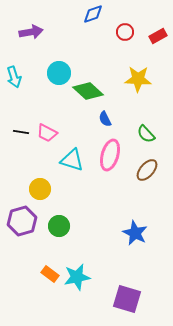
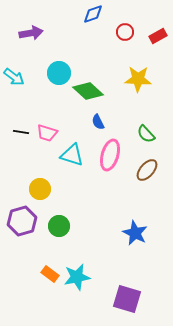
purple arrow: moved 1 px down
cyan arrow: rotated 35 degrees counterclockwise
blue semicircle: moved 7 px left, 3 px down
pink trapezoid: rotated 10 degrees counterclockwise
cyan triangle: moved 5 px up
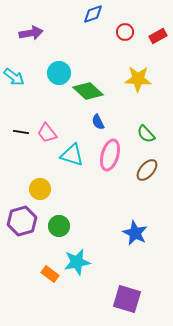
pink trapezoid: rotated 35 degrees clockwise
cyan star: moved 15 px up
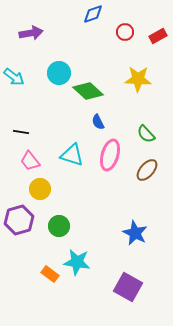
pink trapezoid: moved 17 px left, 28 px down
purple hexagon: moved 3 px left, 1 px up
cyan star: rotated 20 degrees clockwise
purple square: moved 1 px right, 12 px up; rotated 12 degrees clockwise
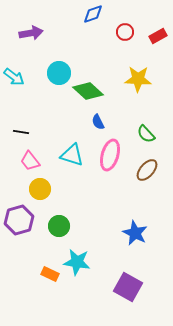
orange rectangle: rotated 12 degrees counterclockwise
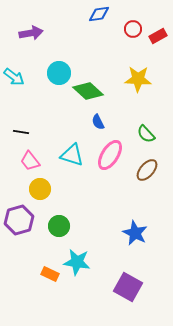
blue diamond: moved 6 px right; rotated 10 degrees clockwise
red circle: moved 8 px right, 3 px up
pink ellipse: rotated 16 degrees clockwise
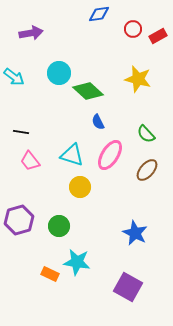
yellow star: rotated 12 degrees clockwise
yellow circle: moved 40 px right, 2 px up
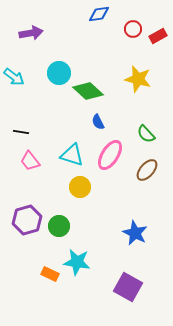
purple hexagon: moved 8 px right
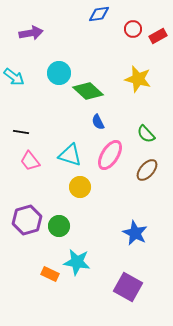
cyan triangle: moved 2 px left
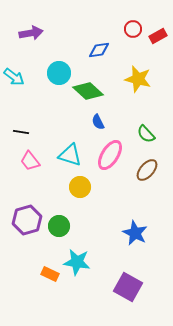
blue diamond: moved 36 px down
